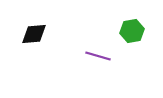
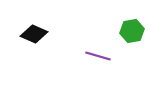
black diamond: rotated 28 degrees clockwise
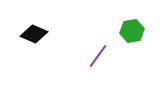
purple line: rotated 70 degrees counterclockwise
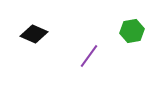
purple line: moved 9 px left
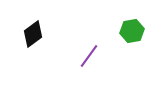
black diamond: moved 1 px left; rotated 60 degrees counterclockwise
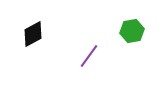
black diamond: rotated 8 degrees clockwise
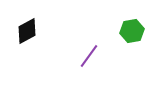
black diamond: moved 6 px left, 3 px up
